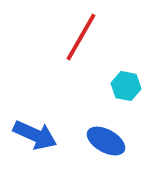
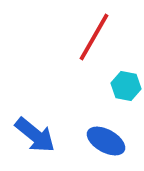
red line: moved 13 px right
blue arrow: rotated 15 degrees clockwise
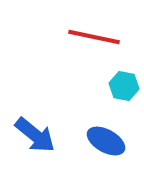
red line: rotated 72 degrees clockwise
cyan hexagon: moved 2 px left
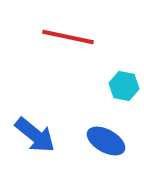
red line: moved 26 px left
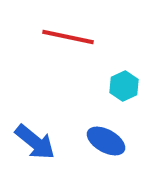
cyan hexagon: rotated 24 degrees clockwise
blue arrow: moved 7 px down
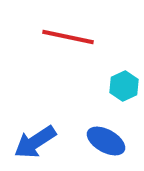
blue arrow: rotated 108 degrees clockwise
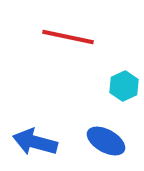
blue arrow: rotated 48 degrees clockwise
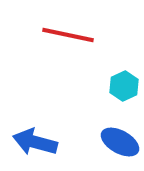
red line: moved 2 px up
blue ellipse: moved 14 px right, 1 px down
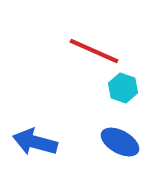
red line: moved 26 px right, 16 px down; rotated 12 degrees clockwise
cyan hexagon: moved 1 px left, 2 px down; rotated 16 degrees counterclockwise
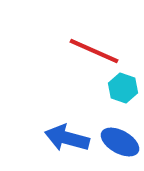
blue arrow: moved 32 px right, 4 px up
